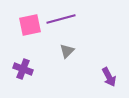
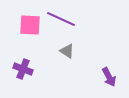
purple line: rotated 40 degrees clockwise
pink square: rotated 15 degrees clockwise
gray triangle: rotated 42 degrees counterclockwise
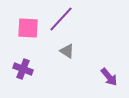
purple line: rotated 72 degrees counterclockwise
pink square: moved 2 px left, 3 px down
purple arrow: rotated 12 degrees counterclockwise
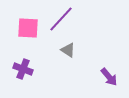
gray triangle: moved 1 px right, 1 px up
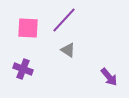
purple line: moved 3 px right, 1 px down
